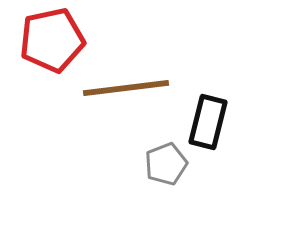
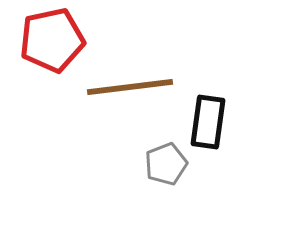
brown line: moved 4 px right, 1 px up
black rectangle: rotated 6 degrees counterclockwise
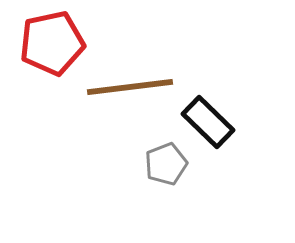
red pentagon: moved 3 px down
black rectangle: rotated 54 degrees counterclockwise
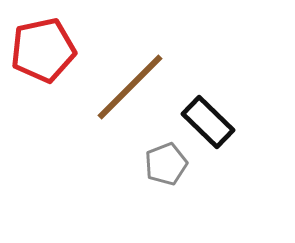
red pentagon: moved 9 px left, 7 px down
brown line: rotated 38 degrees counterclockwise
